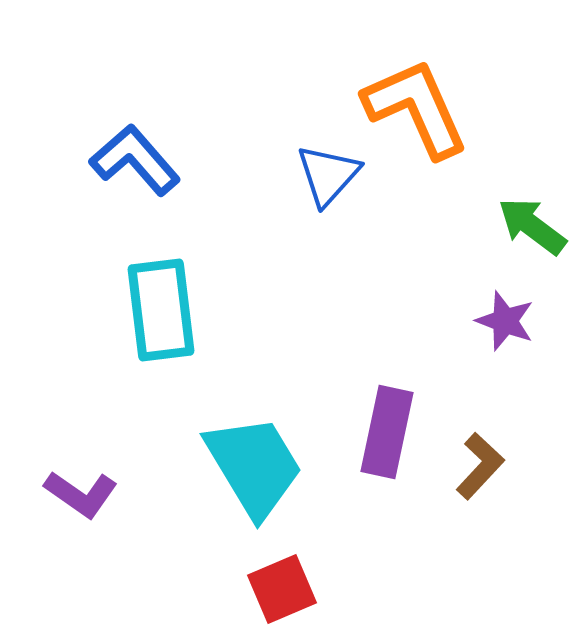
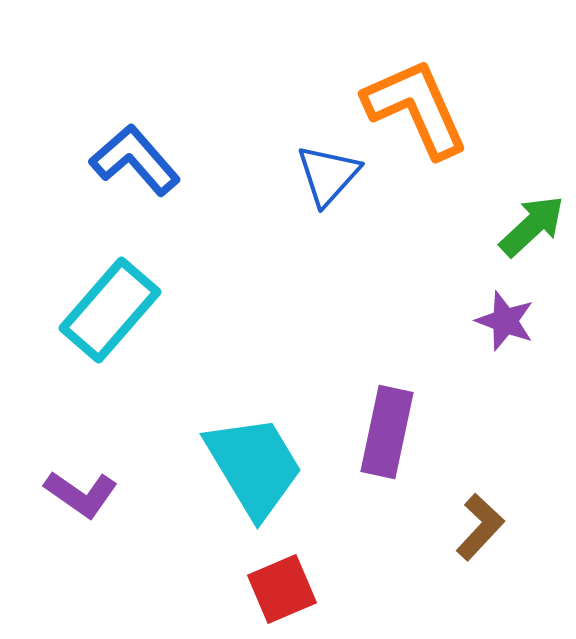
green arrow: rotated 100 degrees clockwise
cyan rectangle: moved 51 px left; rotated 48 degrees clockwise
brown L-shape: moved 61 px down
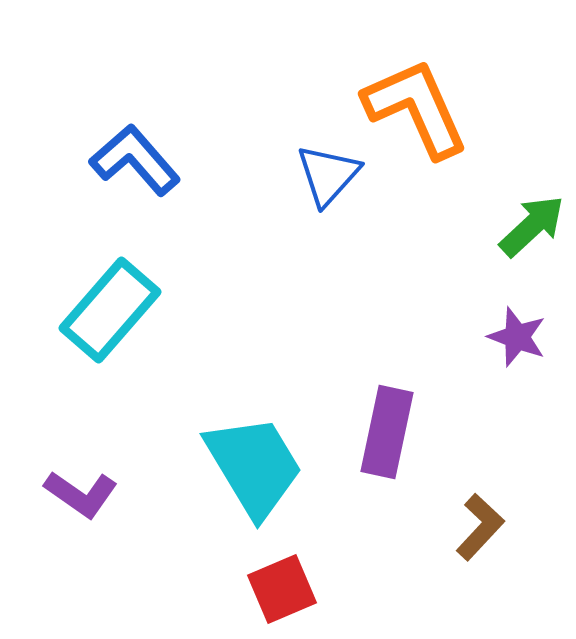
purple star: moved 12 px right, 16 px down
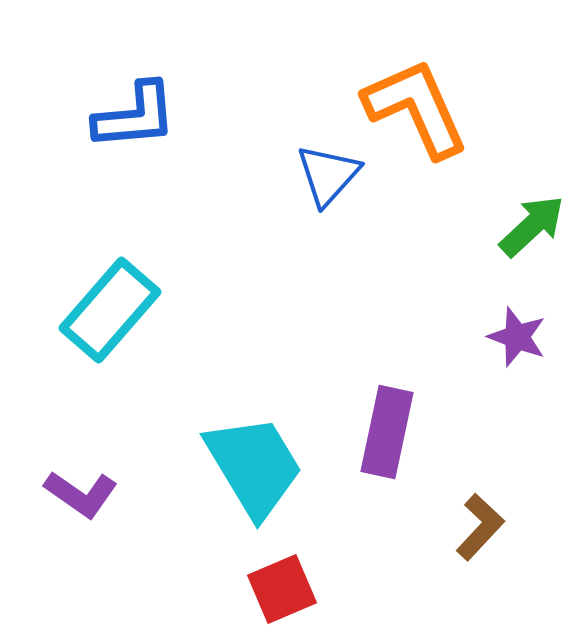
blue L-shape: moved 44 px up; rotated 126 degrees clockwise
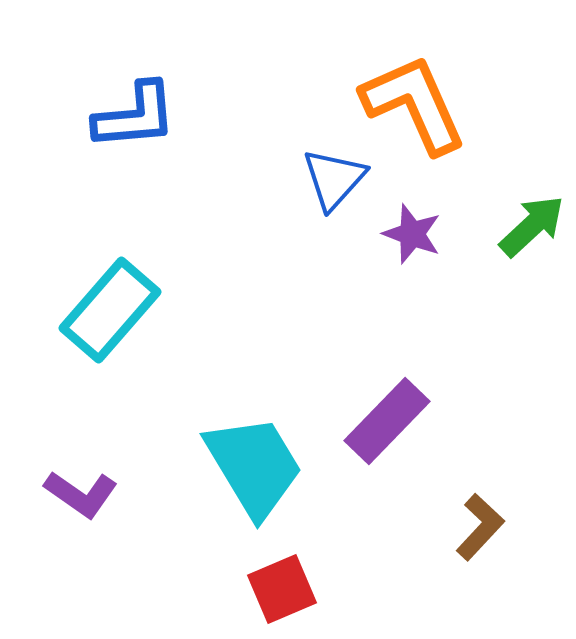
orange L-shape: moved 2 px left, 4 px up
blue triangle: moved 6 px right, 4 px down
purple star: moved 105 px left, 103 px up
purple rectangle: moved 11 px up; rotated 32 degrees clockwise
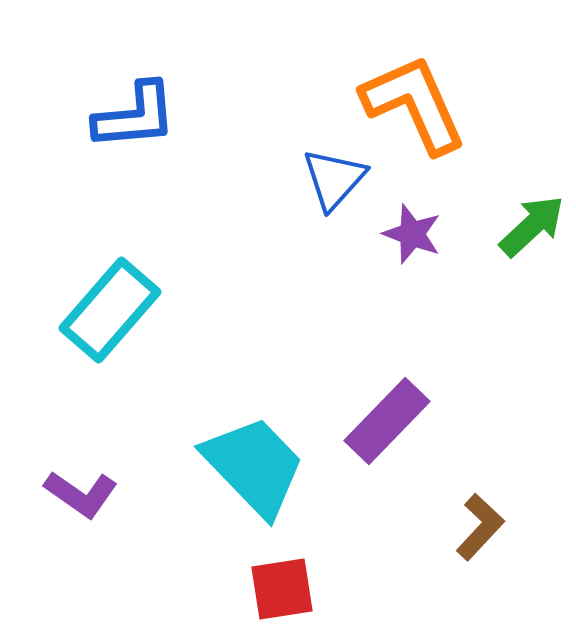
cyan trapezoid: rotated 13 degrees counterclockwise
red square: rotated 14 degrees clockwise
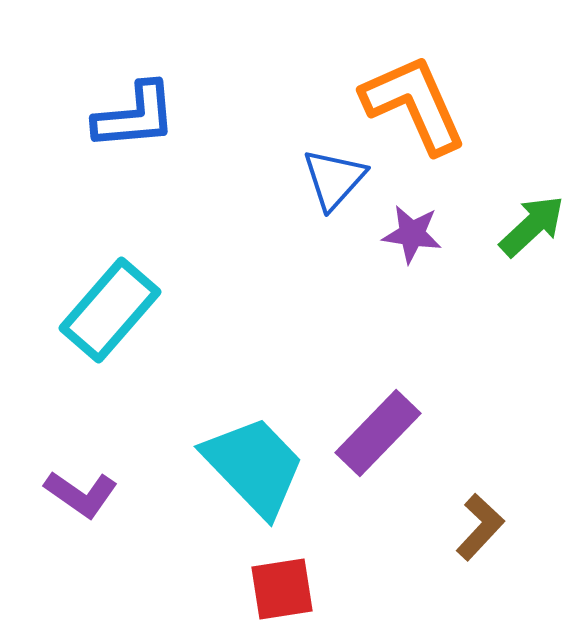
purple star: rotated 12 degrees counterclockwise
purple rectangle: moved 9 px left, 12 px down
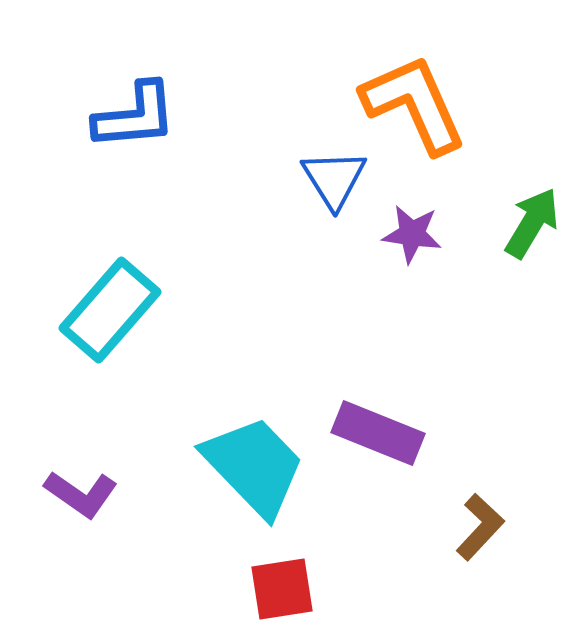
blue triangle: rotated 14 degrees counterclockwise
green arrow: moved 3 px up; rotated 16 degrees counterclockwise
purple rectangle: rotated 68 degrees clockwise
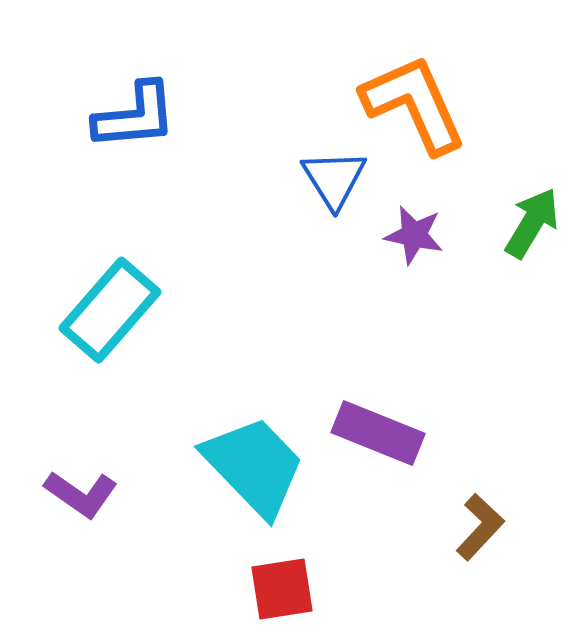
purple star: moved 2 px right, 1 px down; rotated 4 degrees clockwise
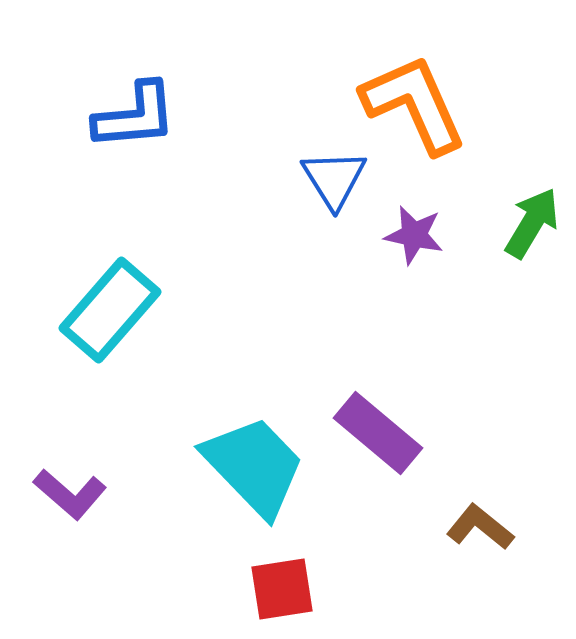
purple rectangle: rotated 18 degrees clockwise
purple L-shape: moved 11 px left; rotated 6 degrees clockwise
brown L-shape: rotated 94 degrees counterclockwise
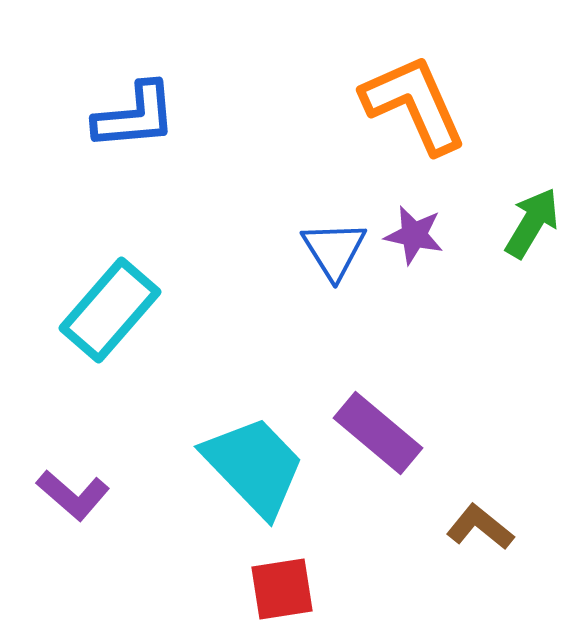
blue triangle: moved 71 px down
purple L-shape: moved 3 px right, 1 px down
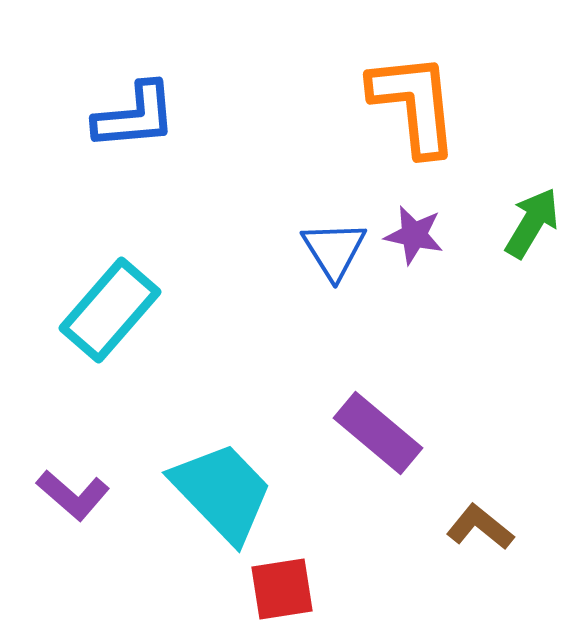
orange L-shape: rotated 18 degrees clockwise
cyan trapezoid: moved 32 px left, 26 px down
